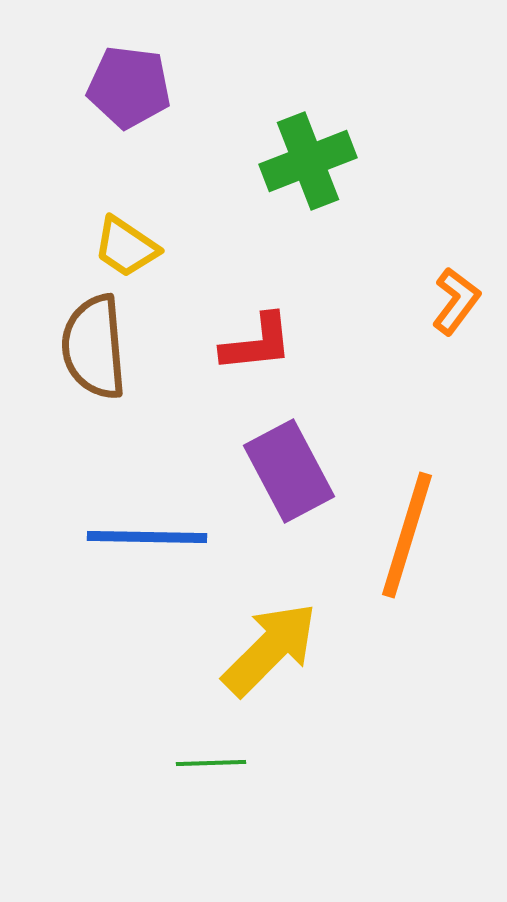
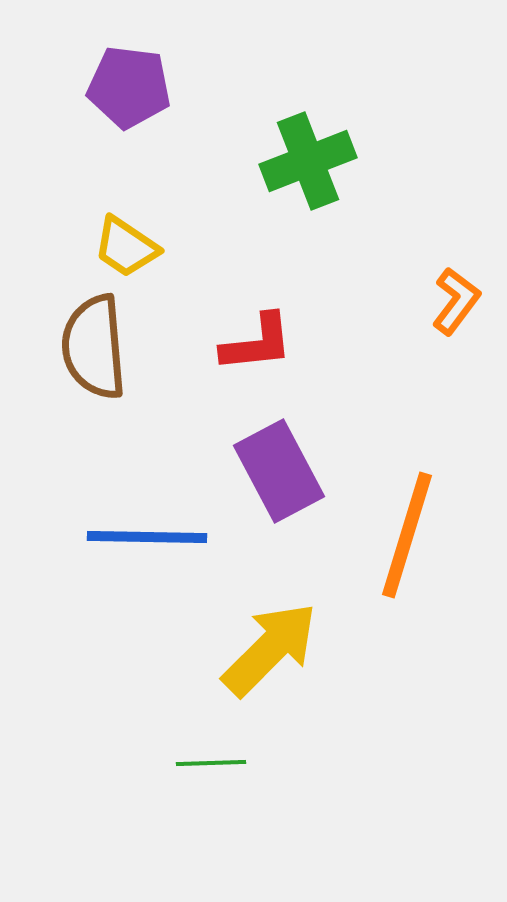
purple rectangle: moved 10 px left
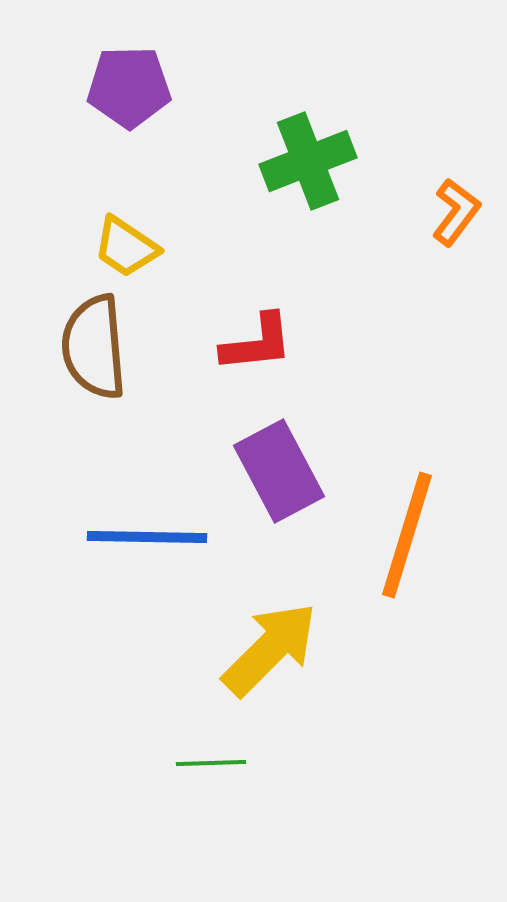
purple pentagon: rotated 8 degrees counterclockwise
orange L-shape: moved 89 px up
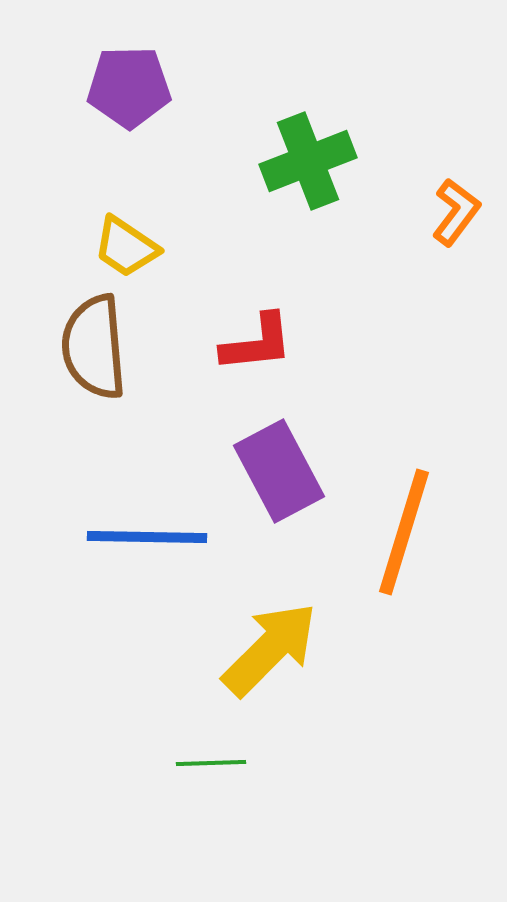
orange line: moved 3 px left, 3 px up
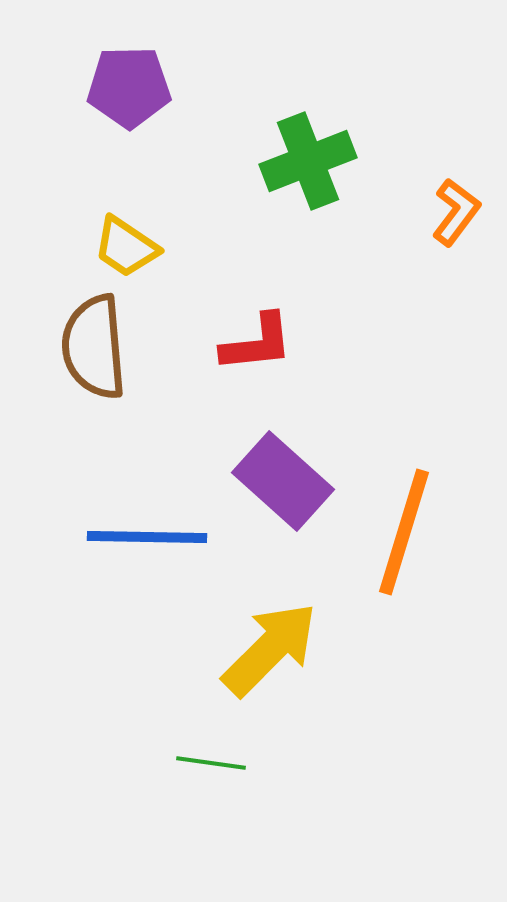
purple rectangle: moved 4 px right, 10 px down; rotated 20 degrees counterclockwise
green line: rotated 10 degrees clockwise
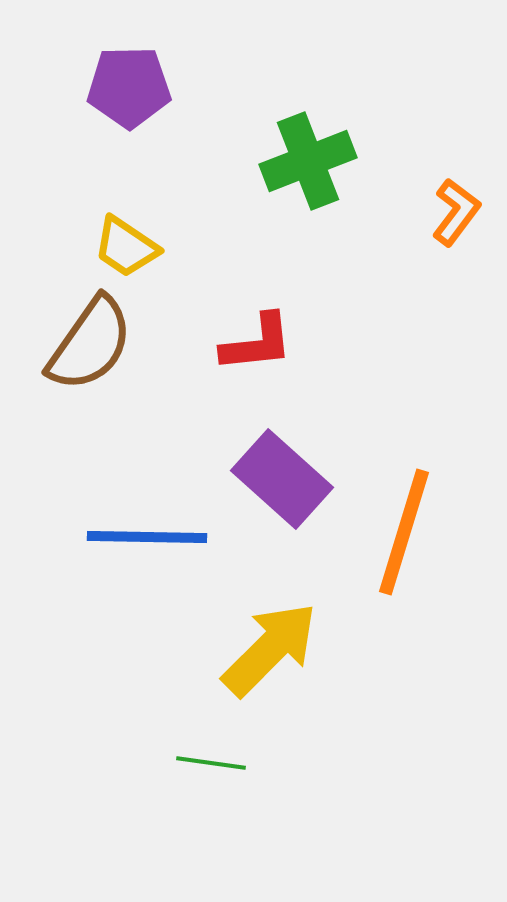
brown semicircle: moved 4 px left, 3 px up; rotated 140 degrees counterclockwise
purple rectangle: moved 1 px left, 2 px up
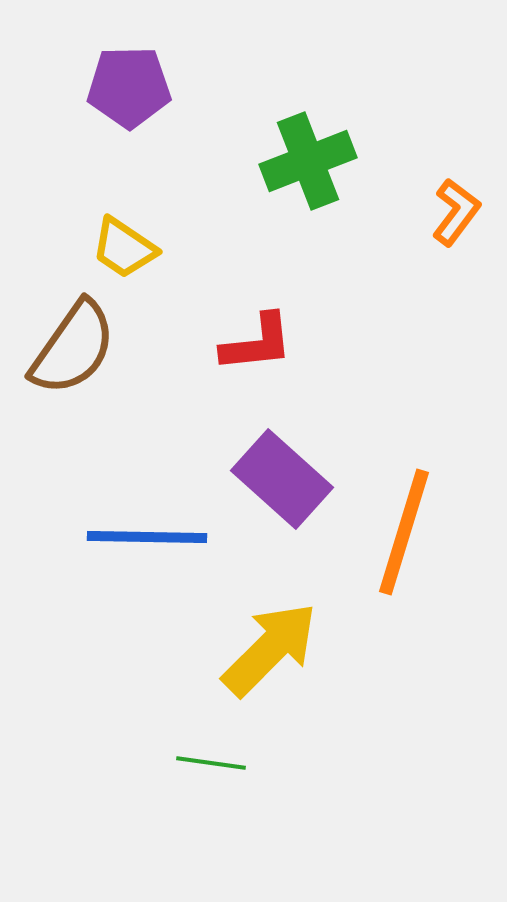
yellow trapezoid: moved 2 px left, 1 px down
brown semicircle: moved 17 px left, 4 px down
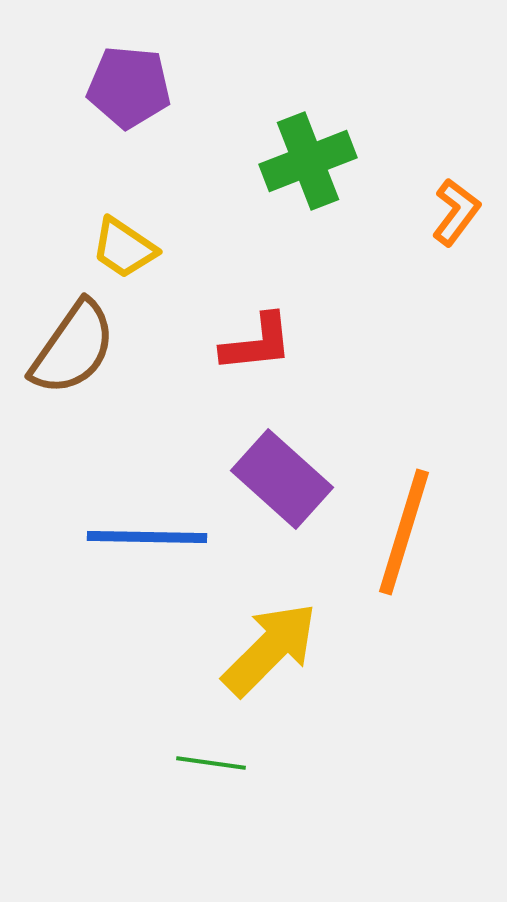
purple pentagon: rotated 6 degrees clockwise
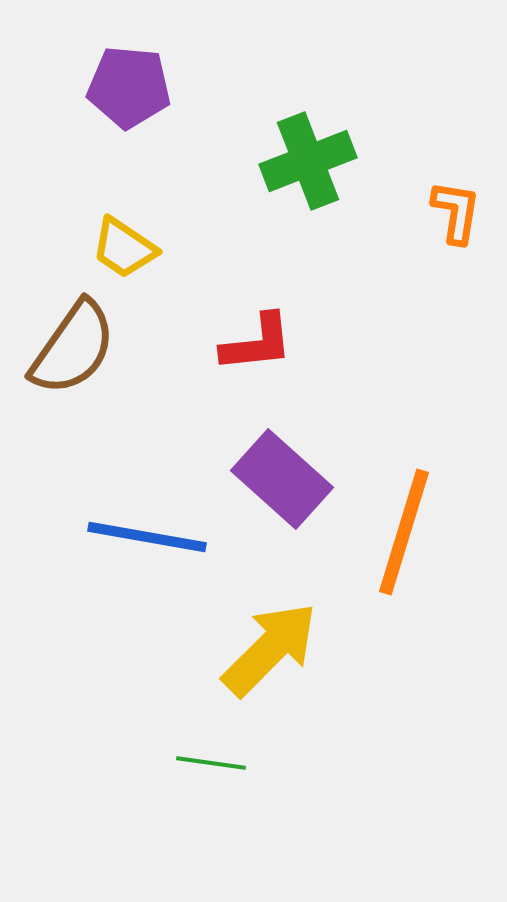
orange L-shape: rotated 28 degrees counterclockwise
blue line: rotated 9 degrees clockwise
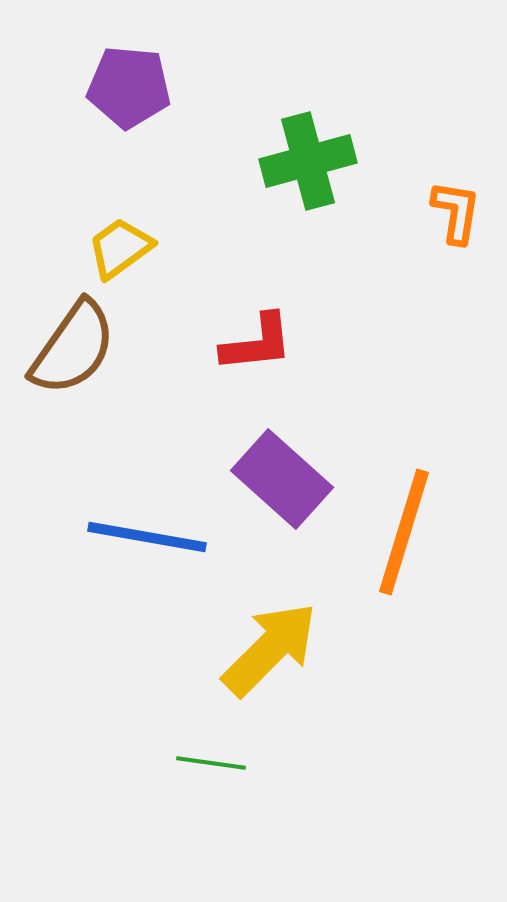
green cross: rotated 6 degrees clockwise
yellow trapezoid: moved 4 px left; rotated 110 degrees clockwise
